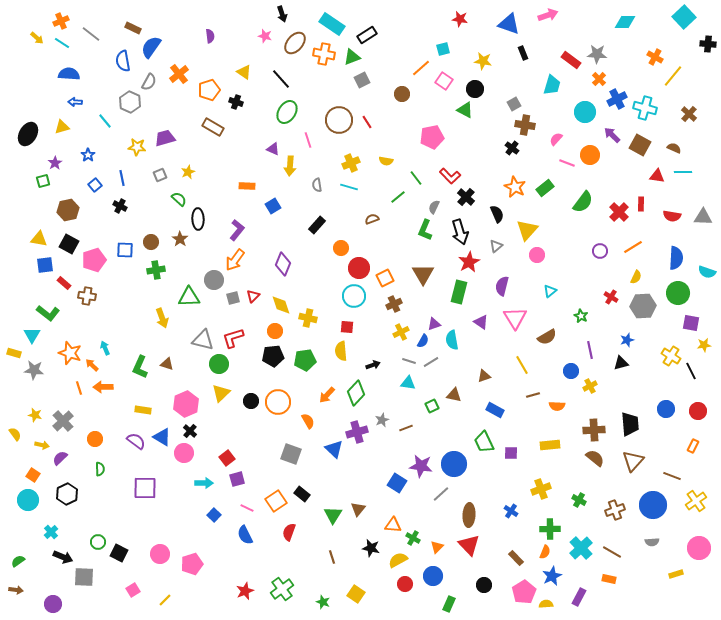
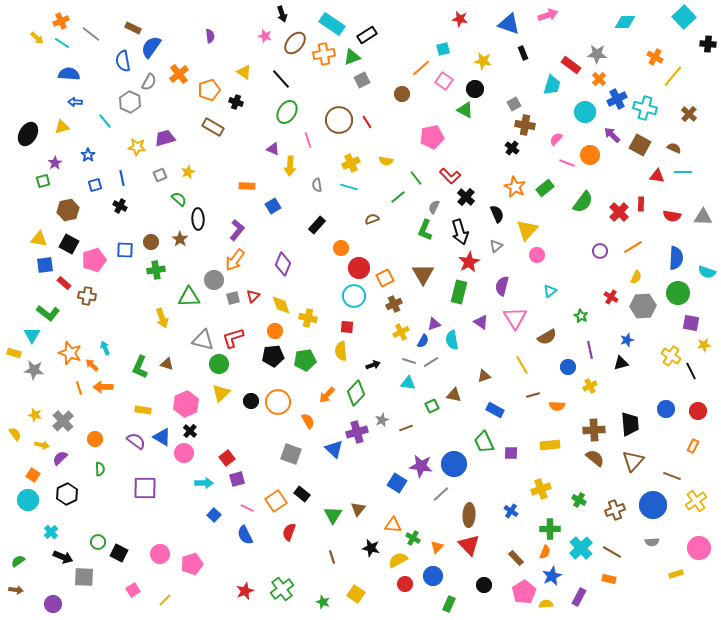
orange cross at (324, 54): rotated 20 degrees counterclockwise
red rectangle at (571, 60): moved 5 px down
blue square at (95, 185): rotated 24 degrees clockwise
blue circle at (571, 371): moved 3 px left, 4 px up
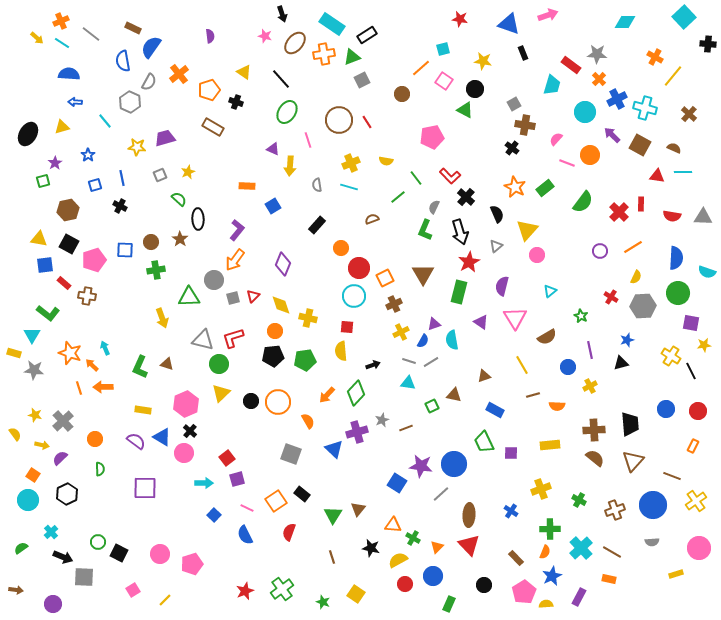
green semicircle at (18, 561): moved 3 px right, 13 px up
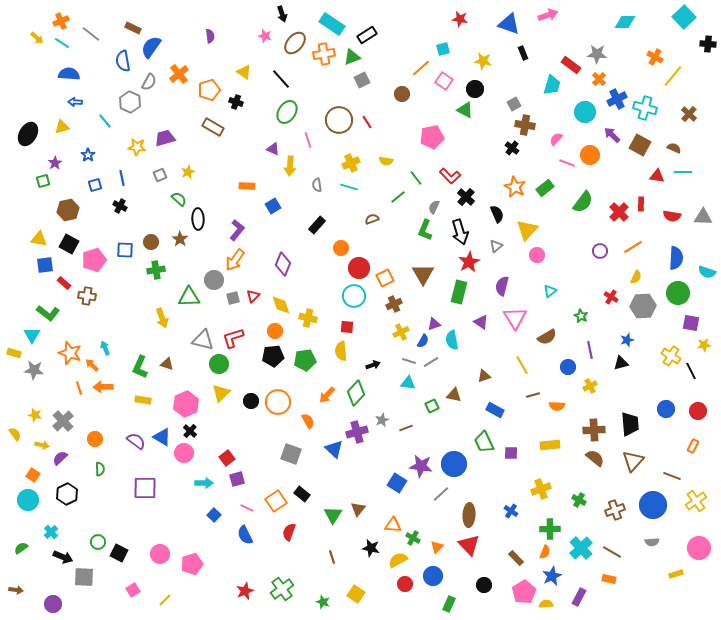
yellow rectangle at (143, 410): moved 10 px up
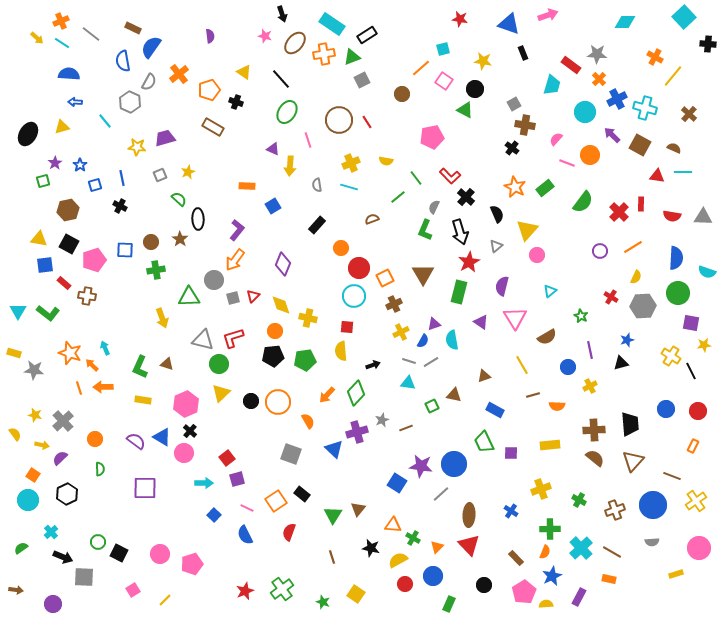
blue star at (88, 155): moved 8 px left, 10 px down
cyan triangle at (32, 335): moved 14 px left, 24 px up
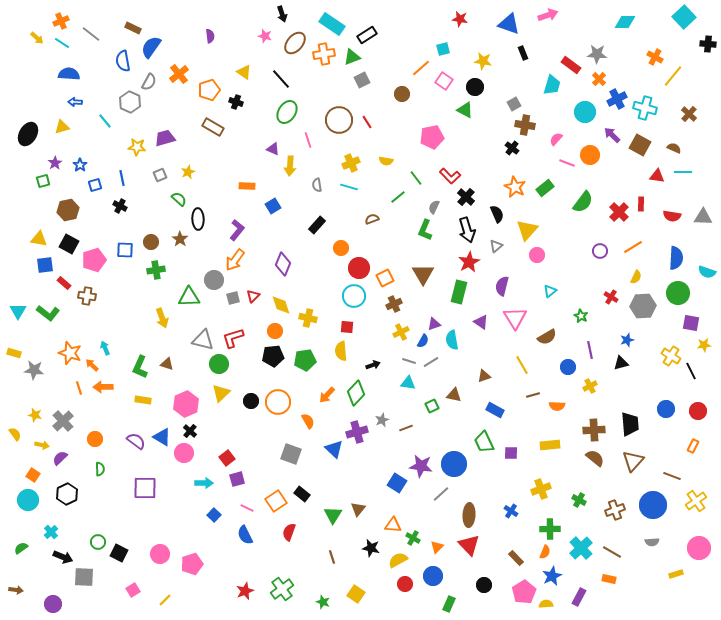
black circle at (475, 89): moved 2 px up
black arrow at (460, 232): moved 7 px right, 2 px up
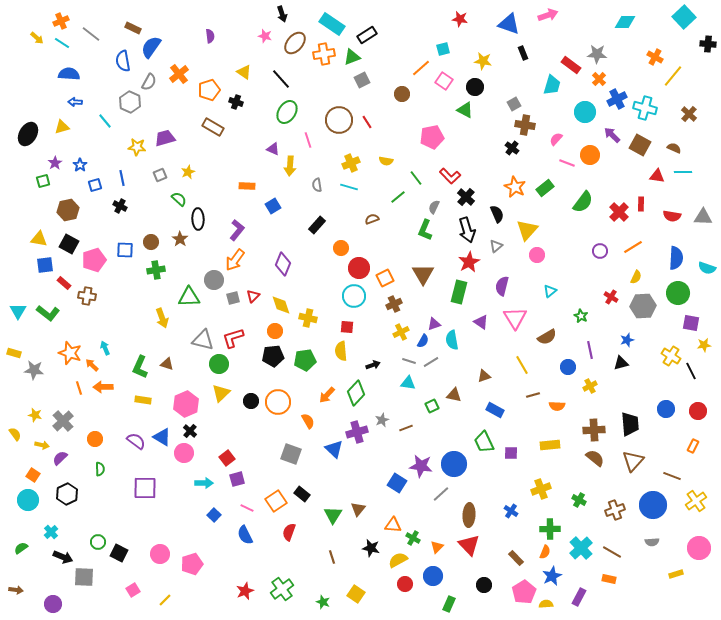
cyan semicircle at (707, 272): moved 4 px up
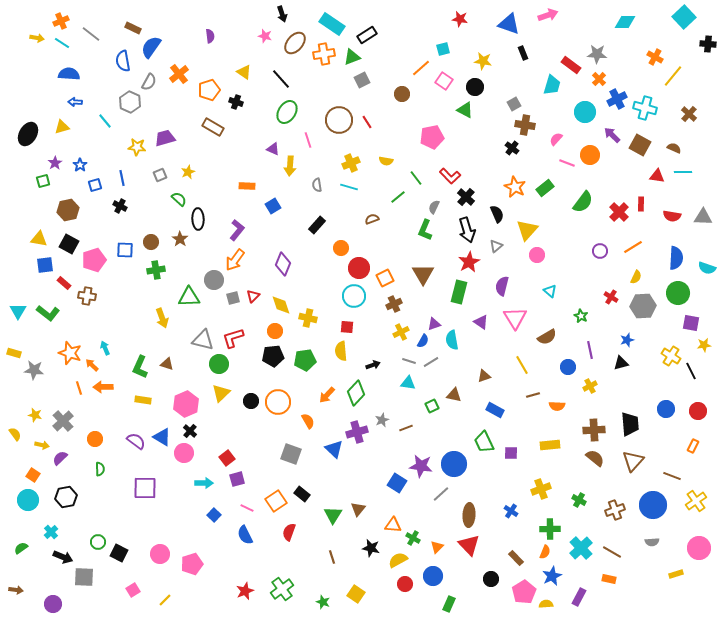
yellow arrow at (37, 38): rotated 32 degrees counterclockwise
cyan triangle at (550, 291): rotated 40 degrees counterclockwise
black hexagon at (67, 494): moved 1 px left, 3 px down; rotated 15 degrees clockwise
black circle at (484, 585): moved 7 px right, 6 px up
